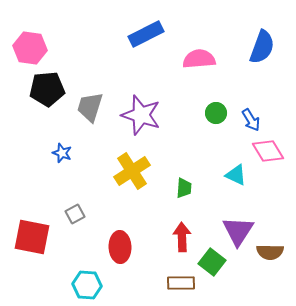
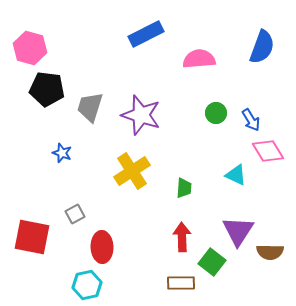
pink hexagon: rotated 8 degrees clockwise
black pentagon: rotated 12 degrees clockwise
red ellipse: moved 18 px left
cyan hexagon: rotated 16 degrees counterclockwise
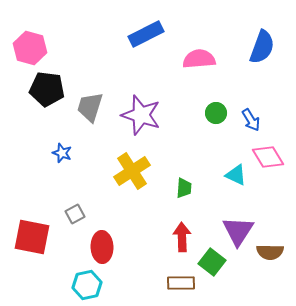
pink diamond: moved 6 px down
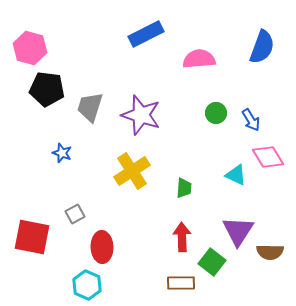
cyan hexagon: rotated 24 degrees counterclockwise
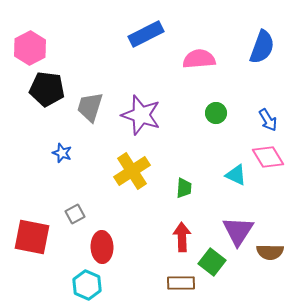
pink hexagon: rotated 16 degrees clockwise
blue arrow: moved 17 px right
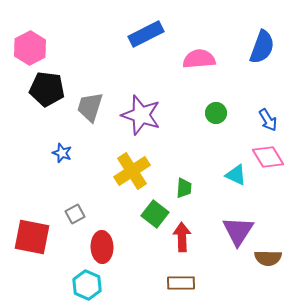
brown semicircle: moved 2 px left, 6 px down
green square: moved 57 px left, 48 px up
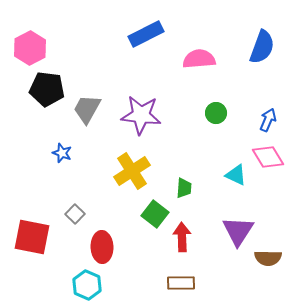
gray trapezoid: moved 3 px left, 2 px down; rotated 12 degrees clockwise
purple star: rotated 12 degrees counterclockwise
blue arrow: rotated 125 degrees counterclockwise
gray square: rotated 18 degrees counterclockwise
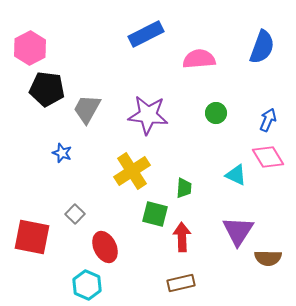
purple star: moved 7 px right
green square: rotated 24 degrees counterclockwise
red ellipse: moved 3 px right; rotated 24 degrees counterclockwise
brown rectangle: rotated 12 degrees counterclockwise
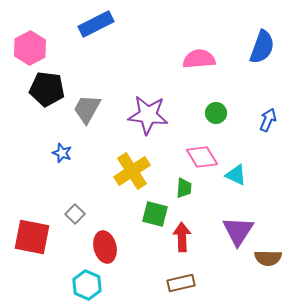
blue rectangle: moved 50 px left, 10 px up
pink diamond: moved 66 px left
red ellipse: rotated 12 degrees clockwise
